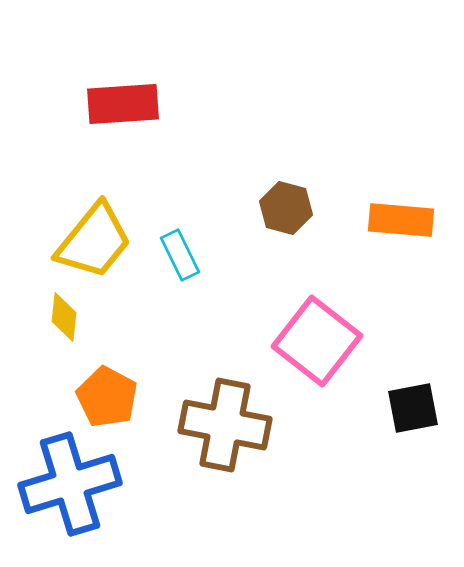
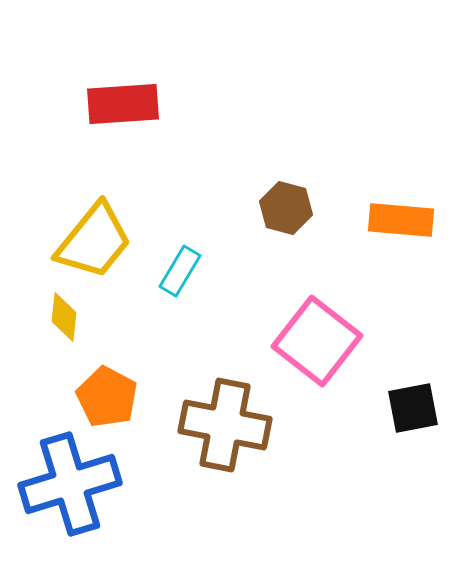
cyan rectangle: moved 16 px down; rotated 57 degrees clockwise
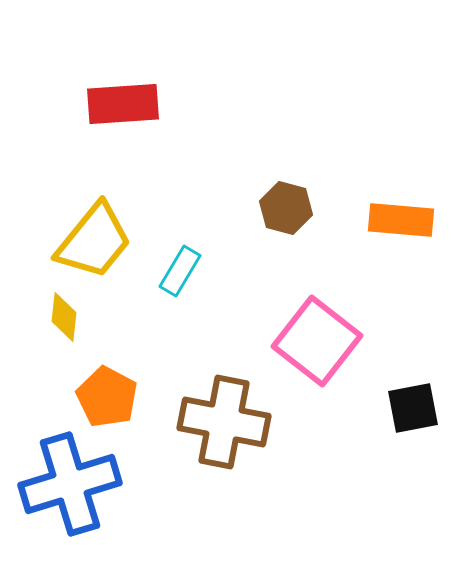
brown cross: moved 1 px left, 3 px up
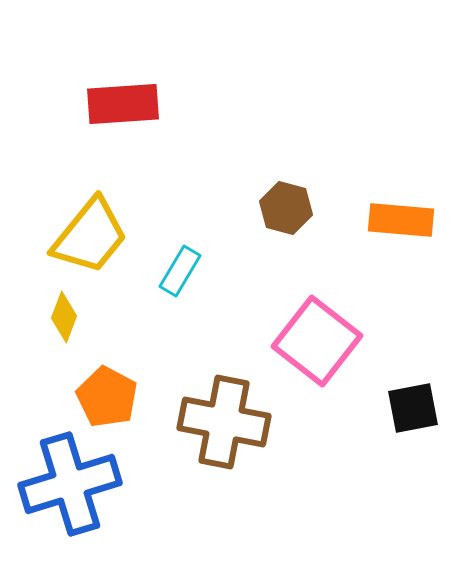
yellow trapezoid: moved 4 px left, 5 px up
yellow diamond: rotated 15 degrees clockwise
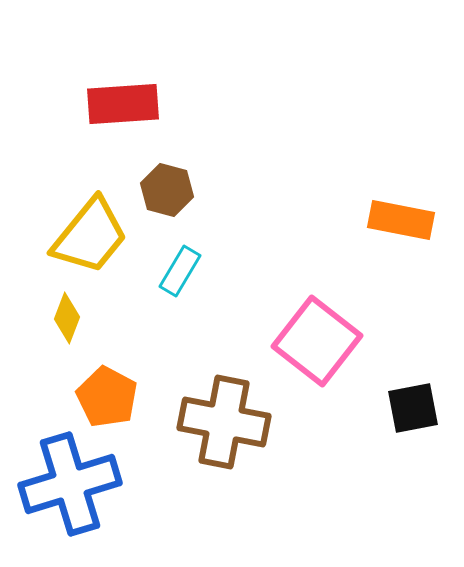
brown hexagon: moved 119 px left, 18 px up
orange rectangle: rotated 6 degrees clockwise
yellow diamond: moved 3 px right, 1 px down
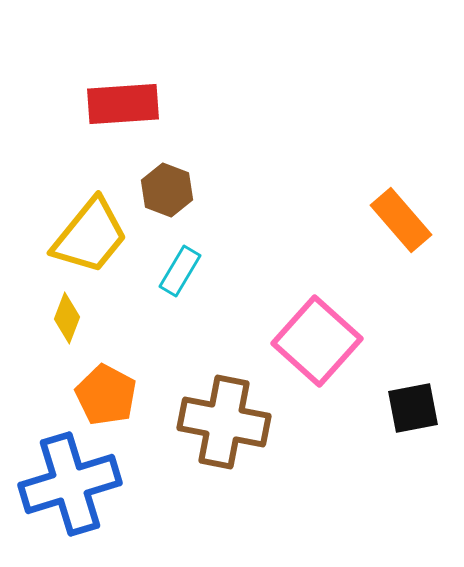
brown hexagon: rotated 6 degrees clockwise
orange rectangle: rotated 38 degrees clockwise
pink square: rotated 4 degrees clockwise
orange pentagon: moved 1 px left, 2 px up
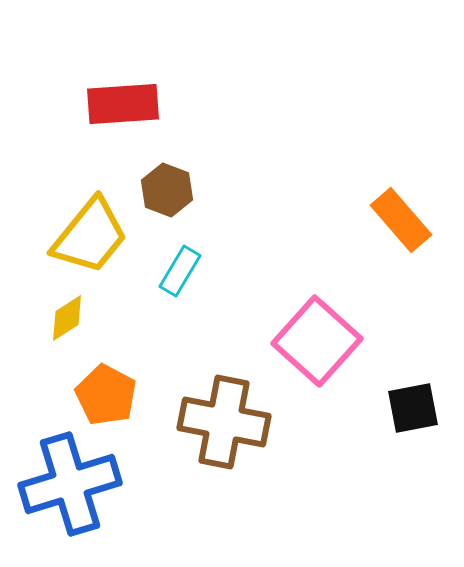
yellow diamond: rotated 36 degrees clockwise
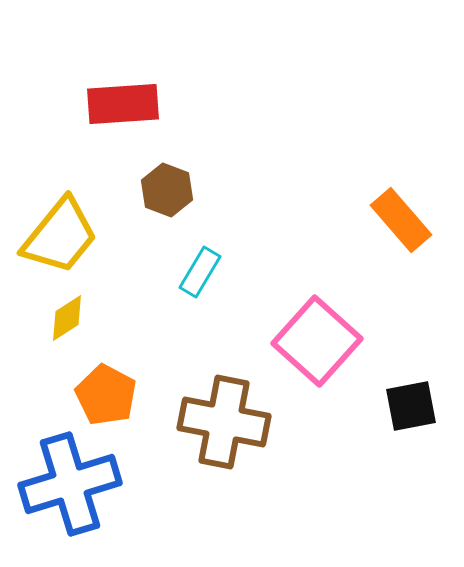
yellow trapezoid: moved 30 px left
cyan rectangle: moved 20 px right, 1 px down
black square: moved 2 px left, 2 px up
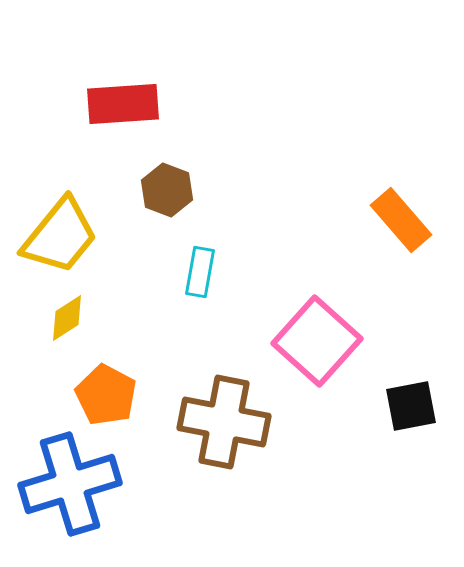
cyan rectangle: rotated 21 degrees counterclockwise
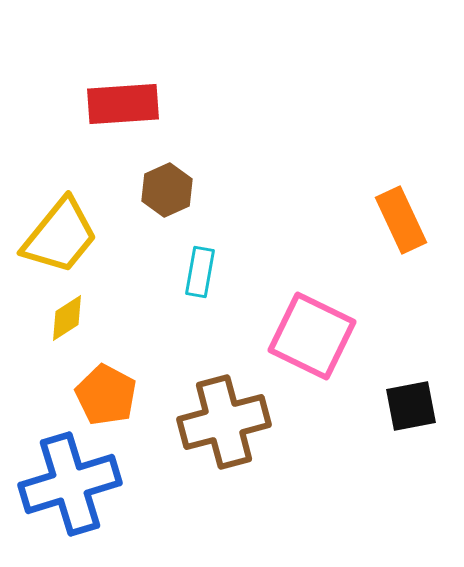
brown hexagon: rotated 15 degrees clockwise
orange rectangle: rotated 16 degrees clockwise
pink square: moved 5 px left, 5 px up; rotated 16 degrees counterclockwise
brown cross: rotated 26 degrees counterclockwise
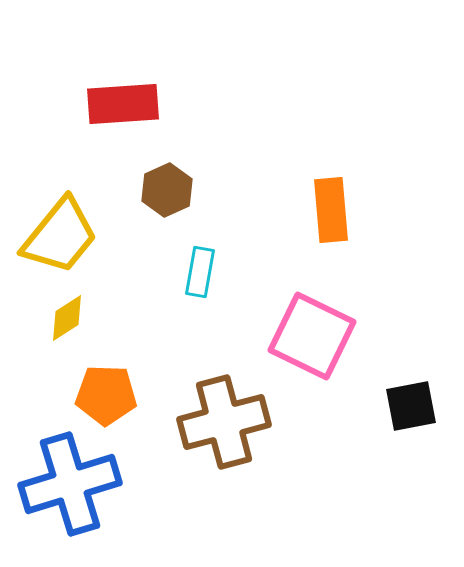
orange rectangle: moved 70 px left, 10 px up; rotated 20 degrees clockwise
orange pentagon: rotated 26 degrees counterclockwise
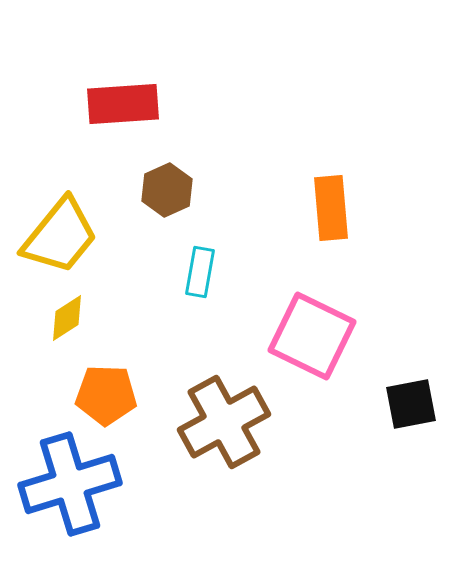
orange rectangle: moved 2 px up
black square: moved 2 px up
brown cross: rotated 14 degrees counterclockwise
